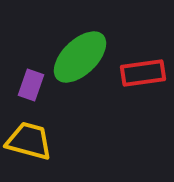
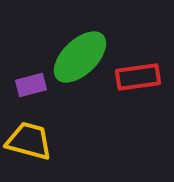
red rectangle: moved 5 px left, 4 px down
purple rectangle: rotated 56 degrees clockwise
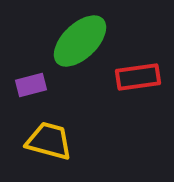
green ellipse: moved 16 px up
yellow trapezoid: moved 20 px right
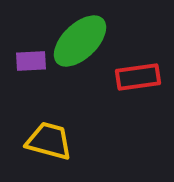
purple rectangle: moved 24 px up; rotated 12 degrees clockwise
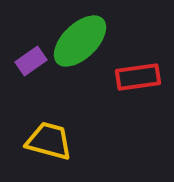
purple rectangle: rotated 32 degrees counterclockwise
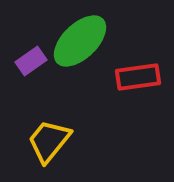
yellow trapezoid: rotated 66 degrees counterclockwise
